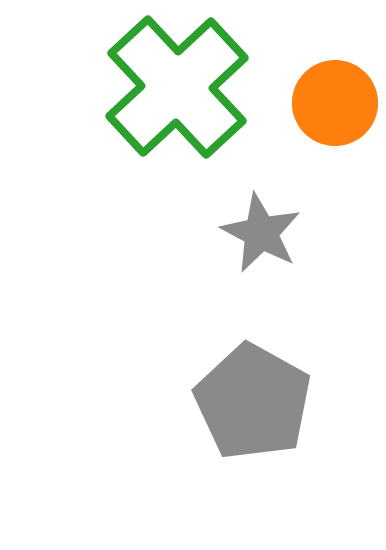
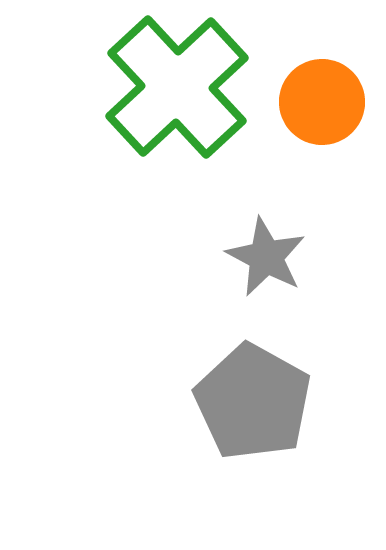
orange circle: moved 13 px left, 1 px up
gray star: moved 5 px right, 24 px down
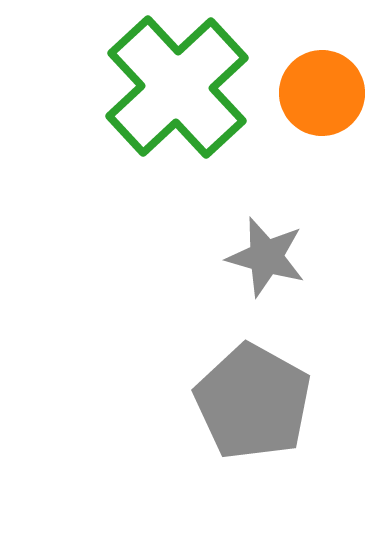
orange circle: moved 9 px up
gray star: rotated 12 degrees counterclockwise
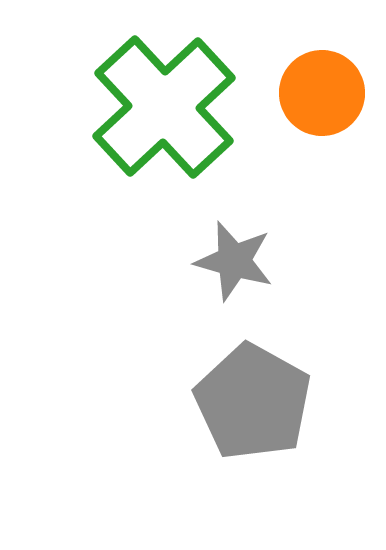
green cross: moved 13 px left, 20 px down
gray star: moved 32 px left, 4 px down
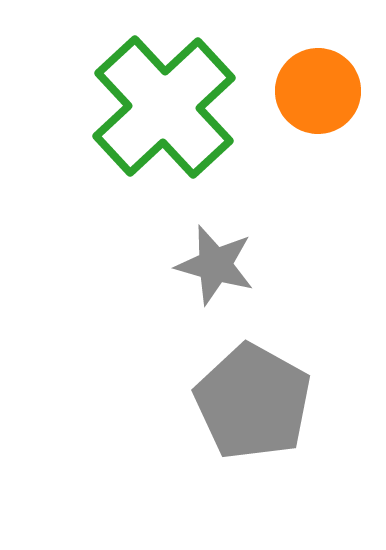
orange circle: moved 4 px left, 2 px up
gray star: moved 19 px left, 4 px down
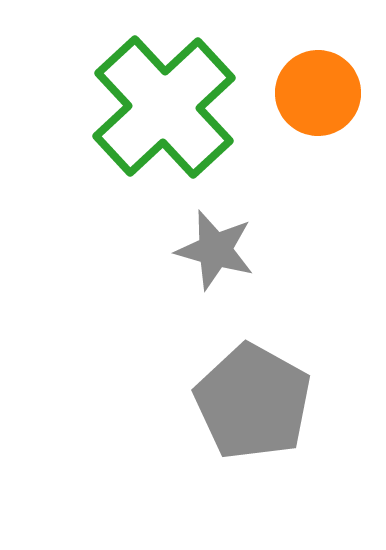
orange circle: moved 2 px down
gray star: moved 15 px up
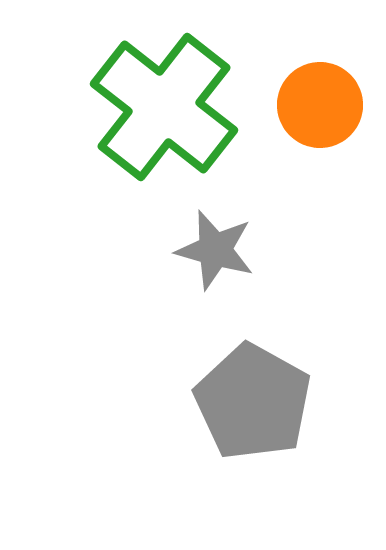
orange circle: moved 2 px right, 12 px down
green cross: rotated 9 degrees counterclockwise
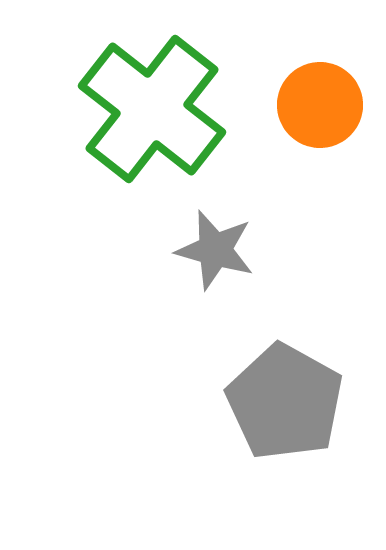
green cross: moved 12 px left, 2 px down
gray pentagon: moved 32 px right
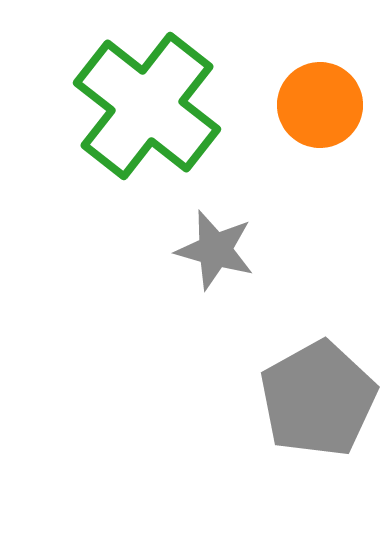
green cross: moved 5 px left, 3 px up
gray pentagon: moved 33 px right, 3 px up; rotated 14 degrees clockwise
